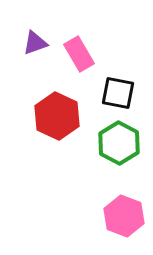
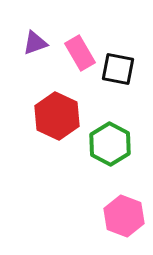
pink rectangle: moved 1 px right, 1 px up
black square: moved 24 px up
green hexagon: moved 9 px left, 1 px down
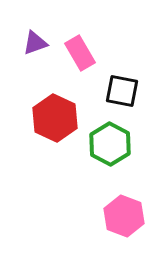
black square: moved 4 px right, 22 px down
red hexagon: moved 2 px left, 2 px down
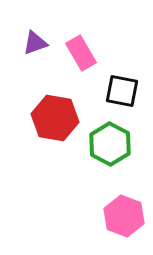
pink rectangle: moved 1 px right
red hexagon: rotated 15 degrees counterclockwise
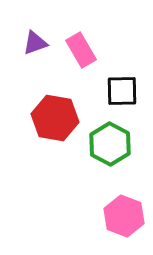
pink rectangle: moved 3 px up
black square: rotated 12 degrees counterclockwise
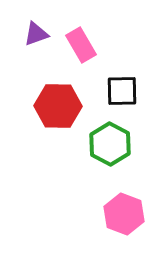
purple triangle: moved 1 px right, 9 px up
pink rectangle: moved 5 px up
red hexagon: moved 3 px right, 12 px up; rotated 9 degrees counterclockwise
pink hexagon: moved 2 px up
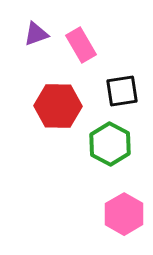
black square: rotated 8 degrees counterclockwise
pink hexagon: rotated 9 degrees clockwise
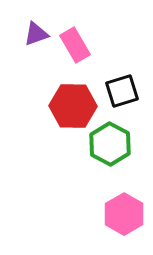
pink rectangle: moved 6 px left
black square: rotated 8 degrees counterclockwise
red hexagon: moved 15 px right
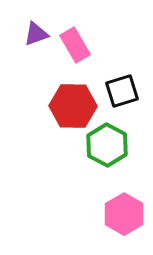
green hexagon: moved 3 px left, 1 px down
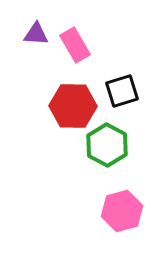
purple triangle: rotated 24 degrees clockwise
pink hexagon: moved 2 px left, 3 px up; rotated 15 degrees clockwise
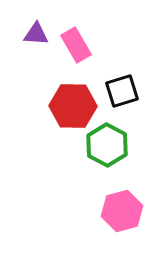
pink rectangle: moved 1 px right
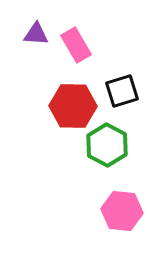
pink hexagon: rotated 21 degrees clockwise
